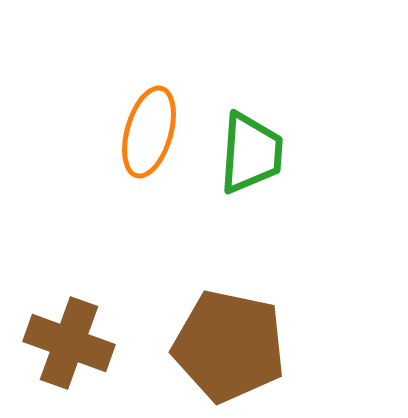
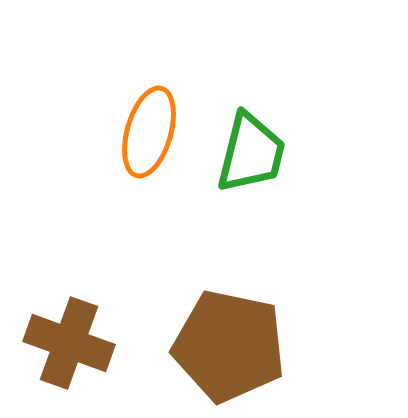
green trapezoid: rotated 10 degrees clockwise
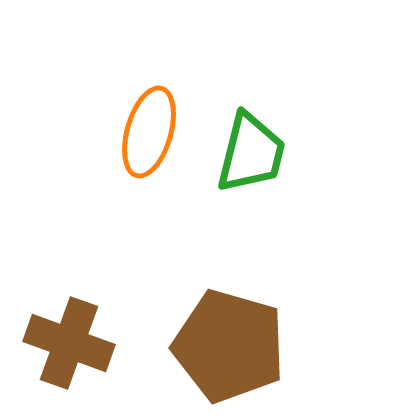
brown pentagon: rotated 4 degrees clockwise
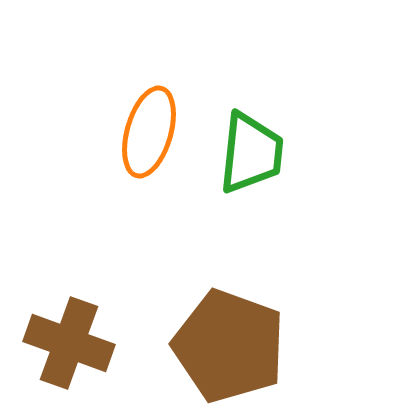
green trapezoid: rotated 8 degrees counterclockwise
brown pentagon: rotated 4 degrees clockwise
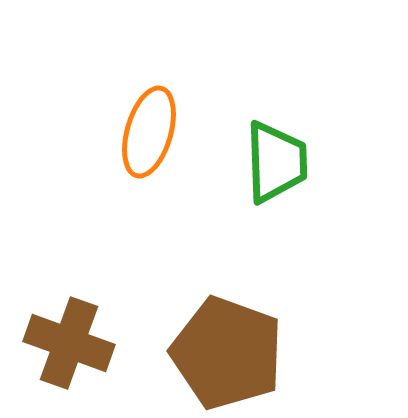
green trapezoid: moved 25 px right, 9 px down; rotated 8 degrees counterclockwise
brown pentagon: moved 2 px left, 7 px down
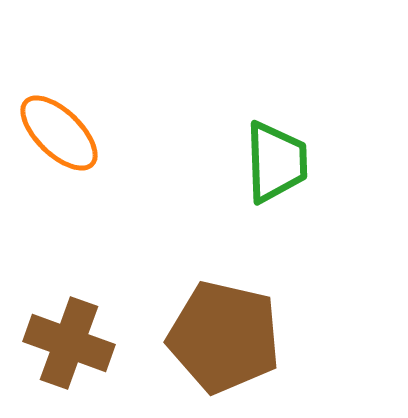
orange ellipse: moved 90 px left, 1 px down; rotated 62 degrees counterclockwise
brown pentagon: moved 3 px left, 16 px up; rotated 7 degrees counterclockwise
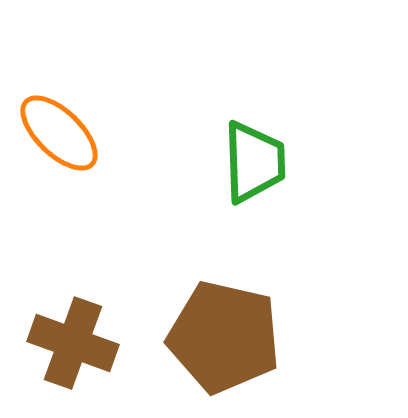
green trapezoid: moved 22 px left
brown cross: moved 4 px right
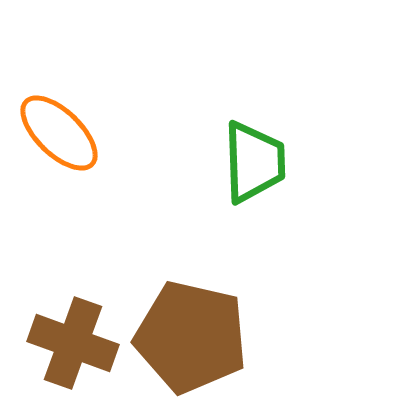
brown pentagon: moved 33 px left
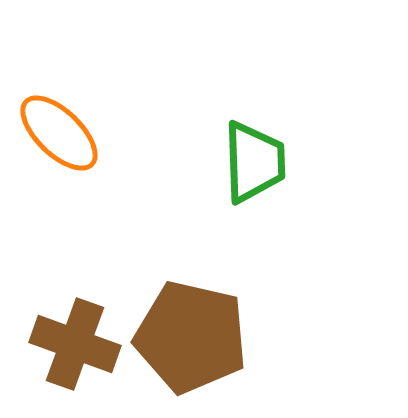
brown cross: moved 2 px right, 1 px down
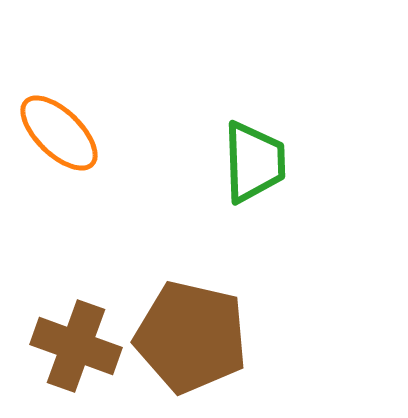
brown cross: moved 1 px right, 2 px down
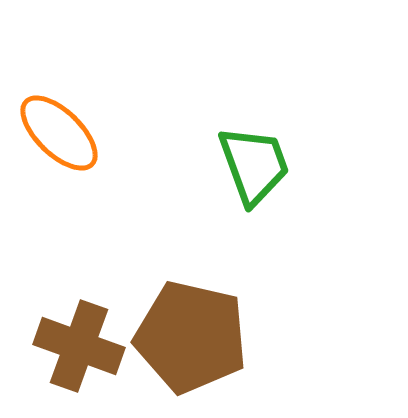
green trapezoid: moved 3 px down; rotated 18 degrees counterclockwise
brown cross: moved 3 px right
